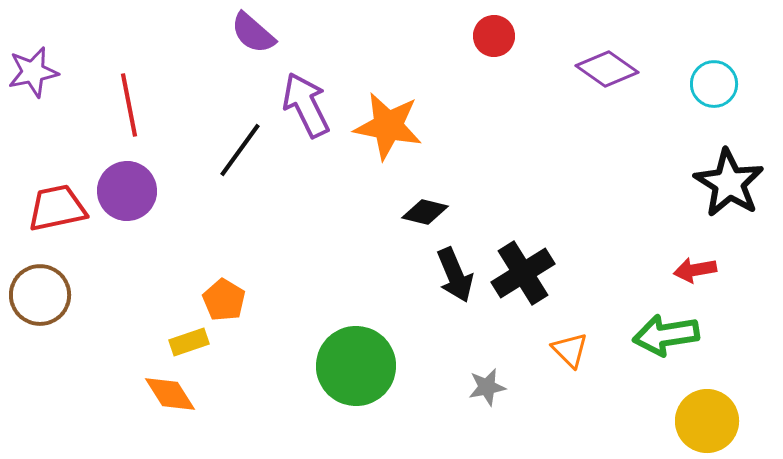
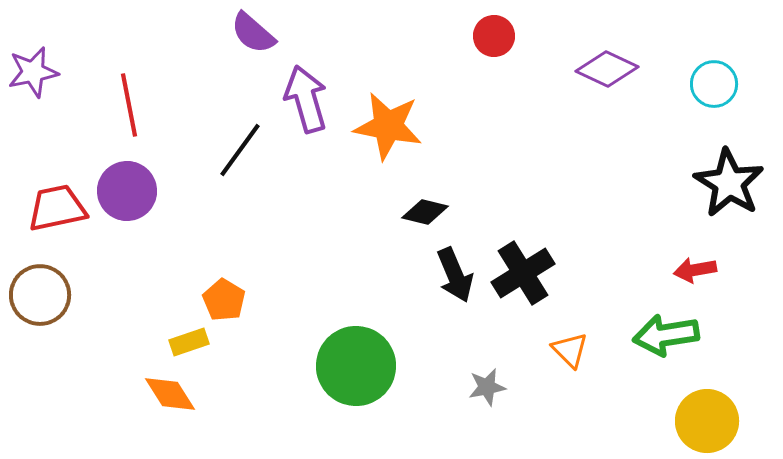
purple diamond: rotated 10 degrees counterclockwise
purple arrow: moved 6 px up; rotated 10 degrees clockwise
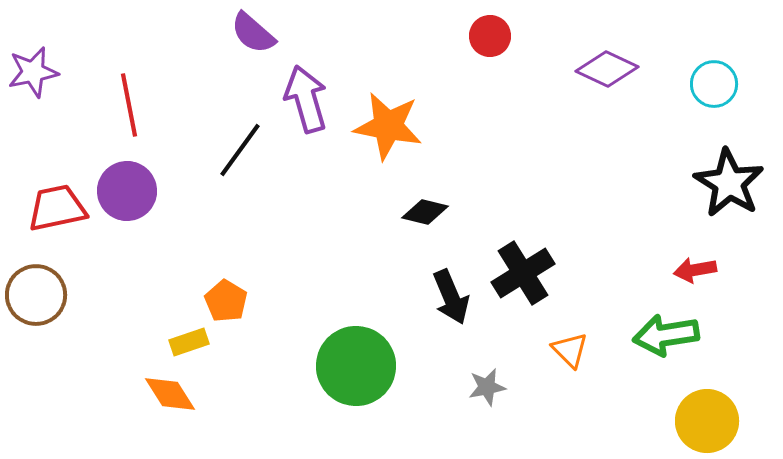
red circle: moved 4 px left
black arrow: moved 4 px left, 22 px down
brown circle: moved 4 px left
orange pentagon: moved 2 px right, 1 px down
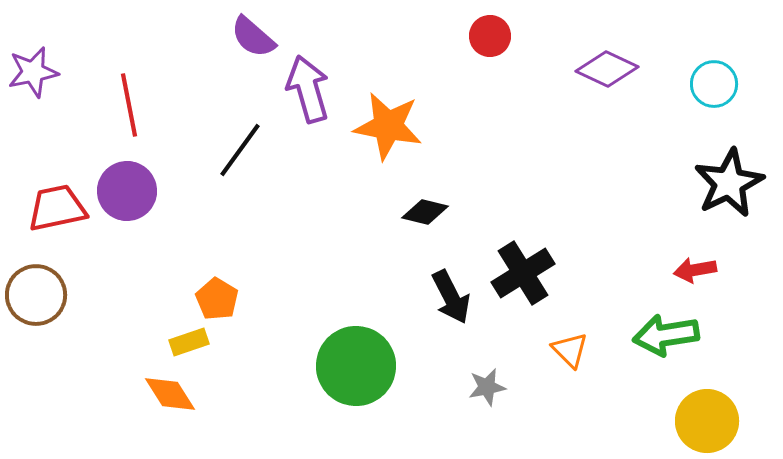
purple semicircle: moved 4 px down
purple arrow: moved 2 px right, 10 px up
black star: rotated 14 degrees clockwise
black arrow: rotated 4 degrees counterclockwise
orange pentagon: moved 9 px left, 2 px up
